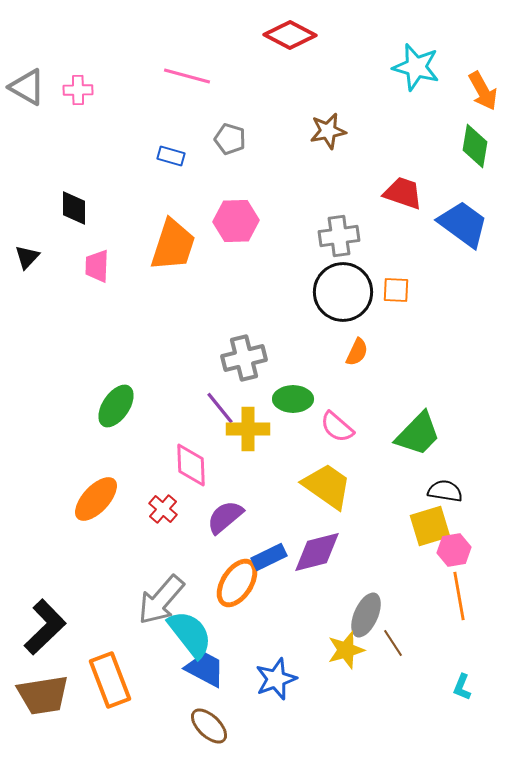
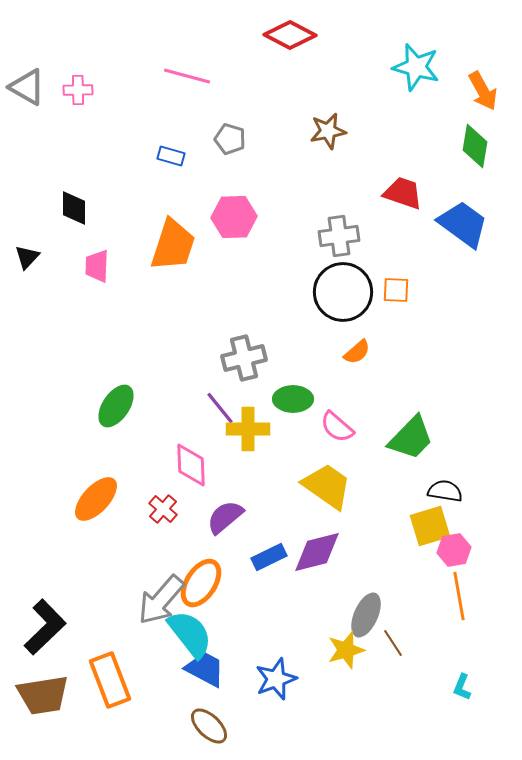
pink hexagon at (236, 221): moved 2 px left, 4 px up
orange semicircle at (357, 352): rotated 24 degrees clockwise
green trapezoid at (418, 434): moved 7 px left, 4 px down
orange ellipse at (237, 583): moved 36 px left
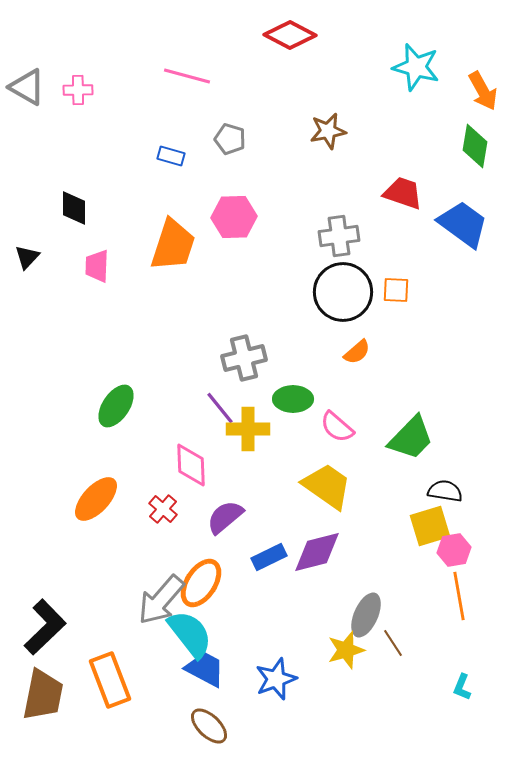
brown trapezoid at (43, 695): rotated 70 degrees counterclockwise
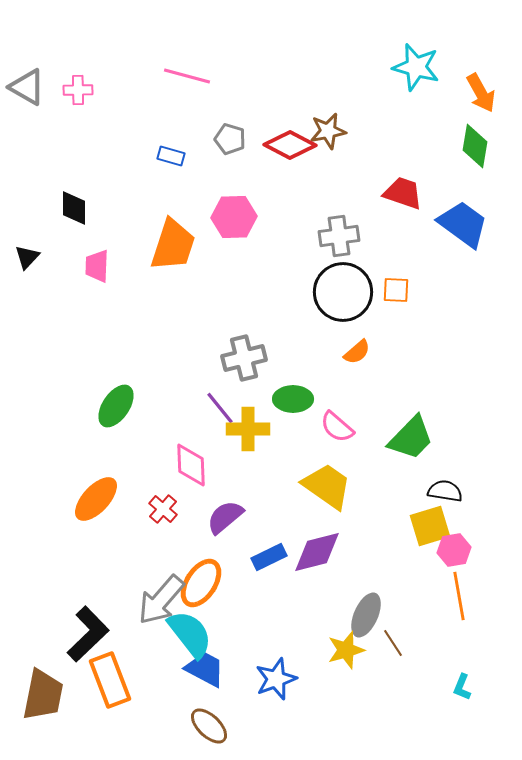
red diamond at (290, 35): moved 110 px down
orange arrow at (483, 91): moved 2 px left, 2 px down
black L-shape at (45, 627): moved 43 px right, 7 px down
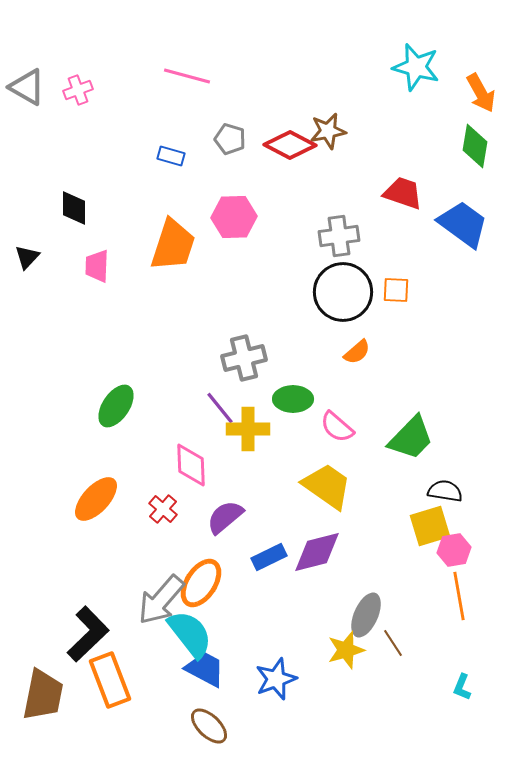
pink cross at (78, 90): rotated 20 degrees counterclockwise
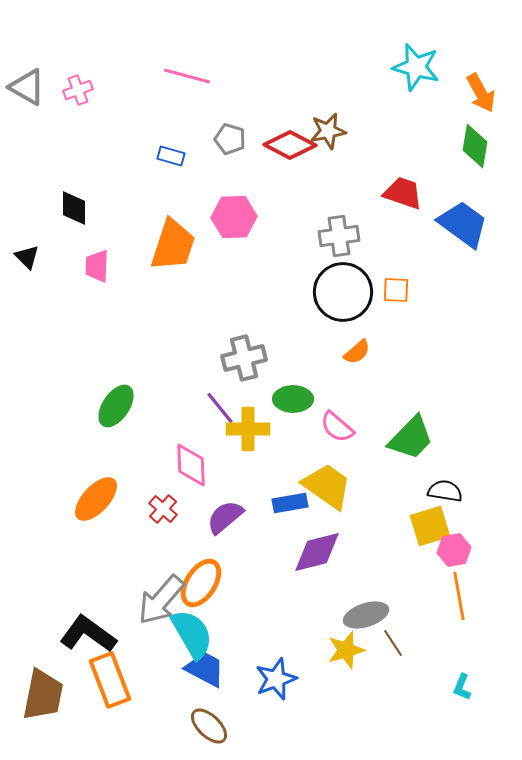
black triangle at (27, 257): rotated 28 degrees counterclockwise
blue rectangle at (269, 557): moved 21 px right, 54 px up; rotated 16 degrees clockwise
gray ellipse at (366, 615): rotated 48 degrees clockwise
black L-shape at (88, 634): rotated 100 degrees counterclockwise
cyan semicircle at (190, 634): moved 2 px right; rotated 8 degrees clockwise
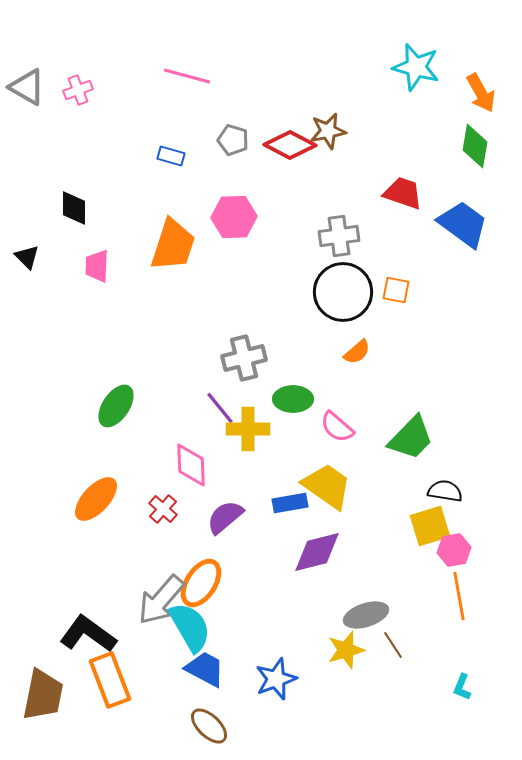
gray pentagon at (230, 139): moved 3 px right, 1 px down
orange square at (396, 290): rotated 8 degrees clockwise
cyan semicircle at (192, 634): moved 2 px left, 7 px up
brown line at (393, 643): moved 2 px down
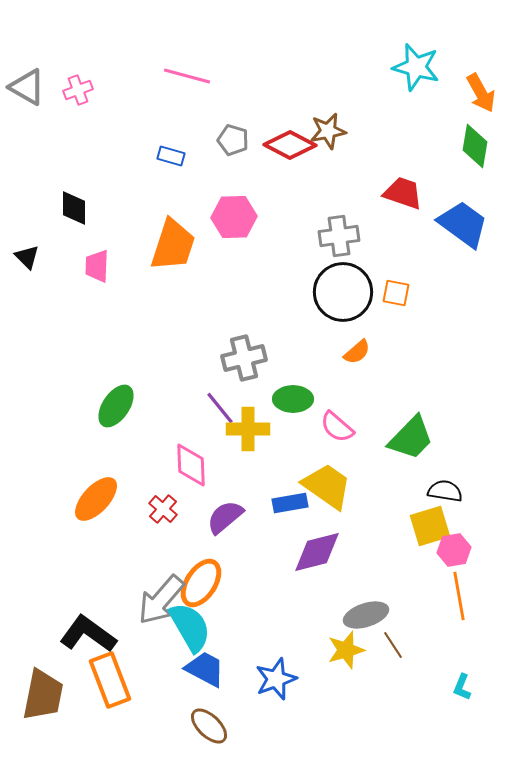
orange square at (396, 290): moved 3 px down
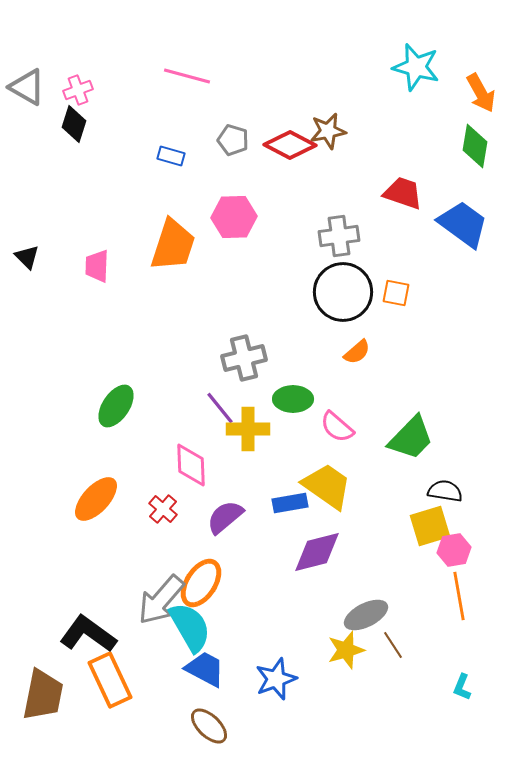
black diamond at (74, 208): moved 84 px up; rotated 18 degrees clockwise
gray ellipse at (366, 615): rotated 9 degrees counterclockwise
orange rectangle at (110, 680): rotated 4 degrees counterclockwise
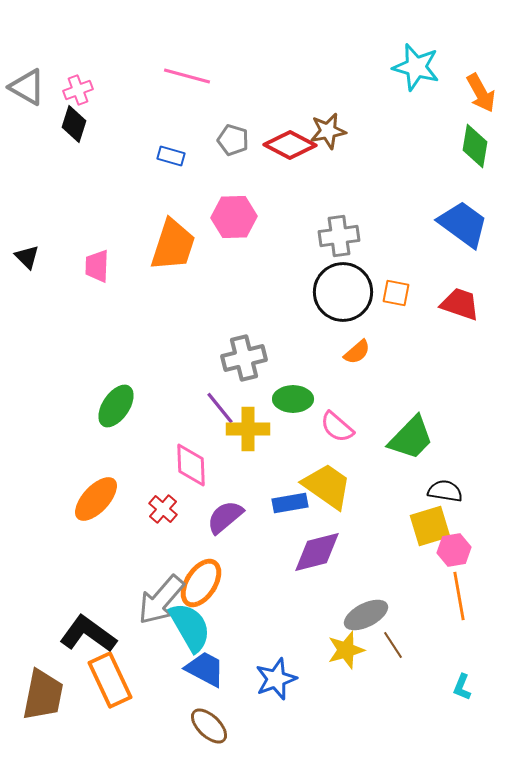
red trapezoid at (403, 193): moved 57 px right, 111 px down
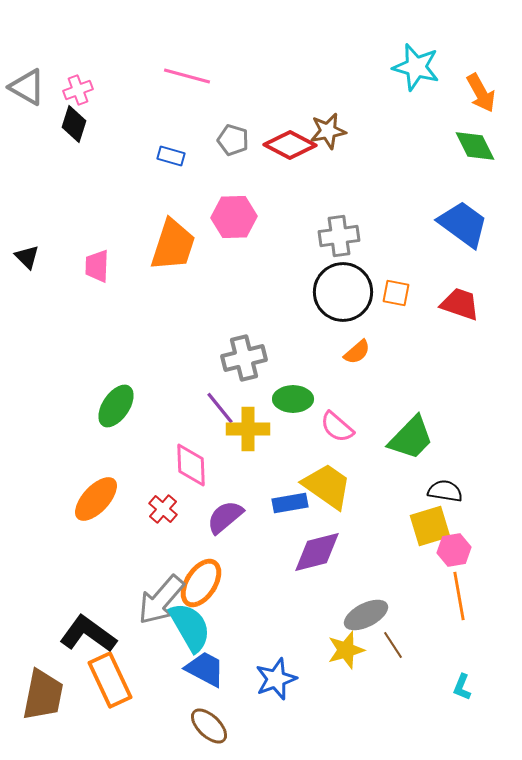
green diamond at (475, 146): rotated 36 degrees counterclockwise
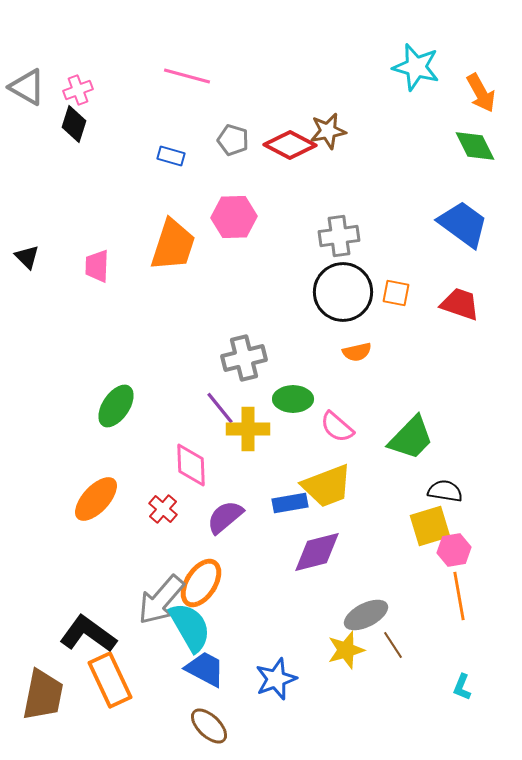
orange semicircle at (357, 352): rotated 28 degrees clockwise
yellow trapezoid at (327, 486): rotated 124 degrees clockwise
